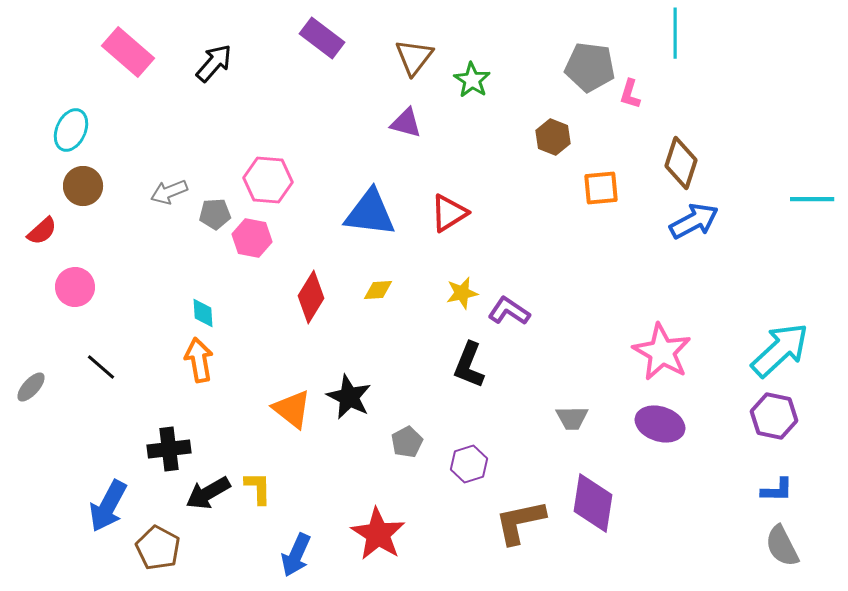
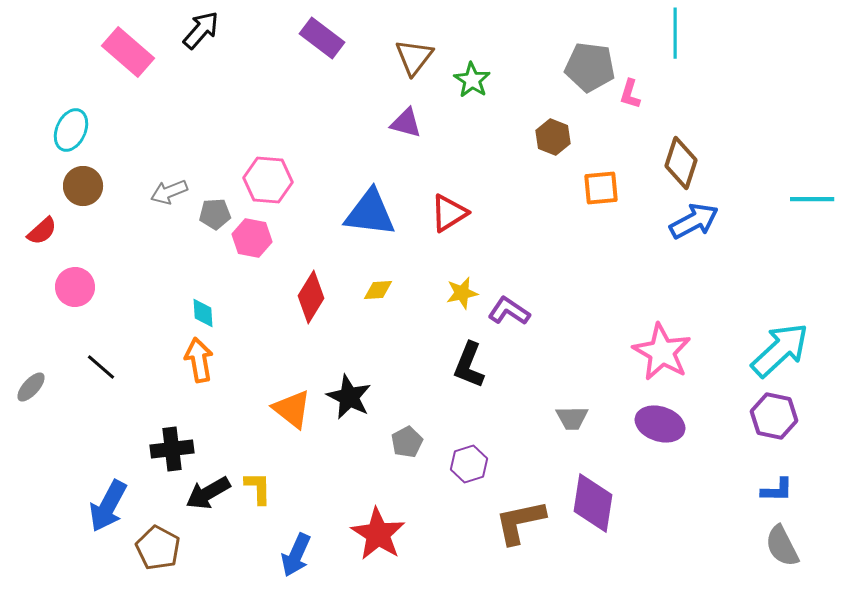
black arrow at (214, 63): moved 13 px left, 33 px up
black cross at (169, 449): moved 3 px right
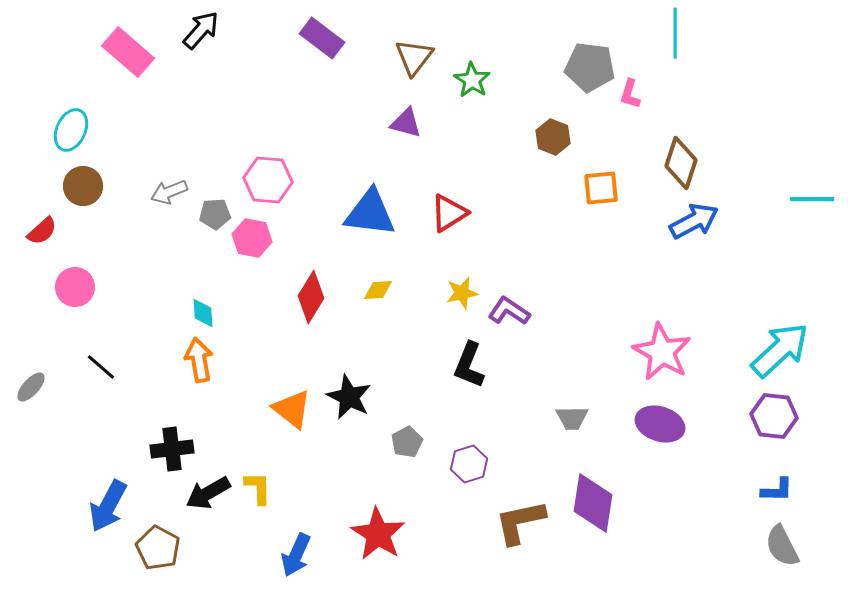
purple hexagon at (774, 416): rotated 6 degrees counterclockwise
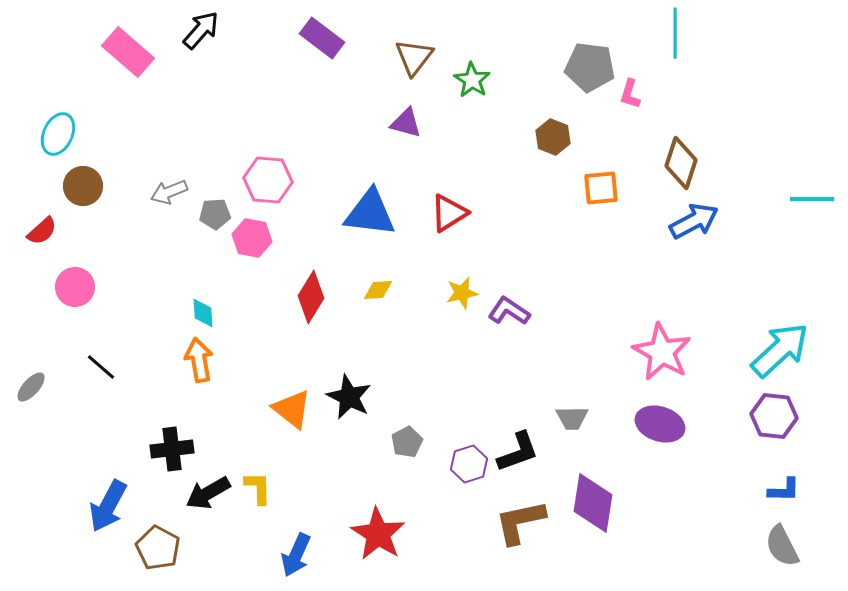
cyan ellipse at (71, 130): moved 13 px left, 4 px down
black L-shape at (469, 365): moved 49 px right, 87 px down; rotated 132 degrees counterclockwise
blue L-shape at (777, 490): moved 7 px right
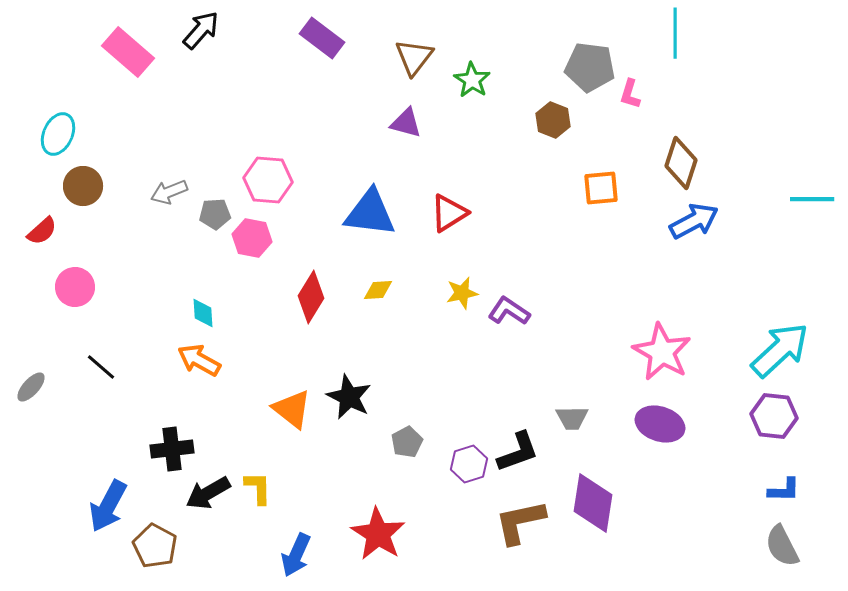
brown hexagon at (553, 137): moved 17 px up
orange arrow at (199, 360): rotated 51 degrees counterclockwise
brown pentagon at (158, 548): moved 3 px left, 2 px up
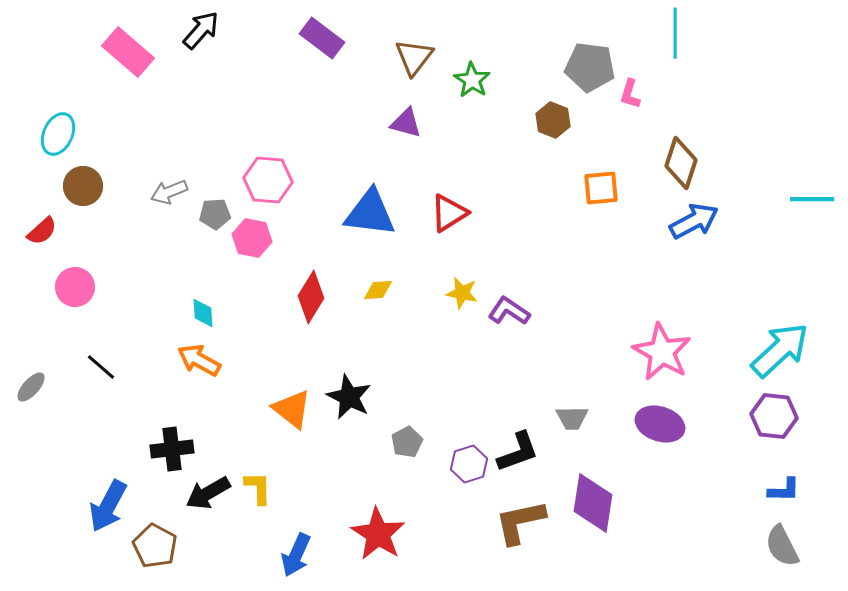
yellow star at (462, 293): rotated 24 degrees clockwise
